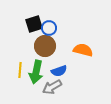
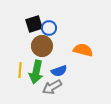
brown circle: moved 3 px left
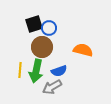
brown circle: moved 1 px down
green arrow: moved 1 px up
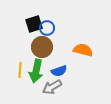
blue circle: moved 2 px left
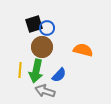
blue semicircle: moved 4 px down; rotated 28 degrees counterclockwise
gray arrow: moved 7 px left, 4 px down; rotated 48 degrees clockwise
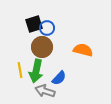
yellow line: rotated 14 degrees counterclockwise
blue semicircle: moved 3 px down
